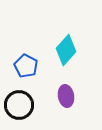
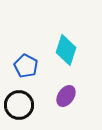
cyan diamond: rotated 24 degrees counterclockwise
purple ellipse: rotated 45 degrees clockwise
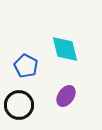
cyan diamond: moved 1 px left, 1 px up; rotated 32 degrees counterclockwise
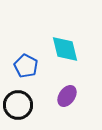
purple ellipse: moved 1 px right
black circle: moved 1 px left
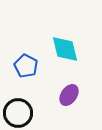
purple ellipse: moved 2 px right, 1 px up
black circle: moved 8 px down
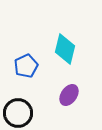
cyan diamond: rotated 28 degrees clockwise
blue pentagon: rotated 20 degrees clockwise
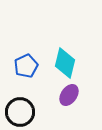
cyan diamond: moved 14 px down
black circle: moved 2 px right, 1 px up
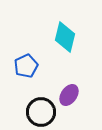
cyan diamond: moved 26 px up
black circle: moved 21 px right
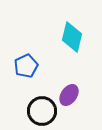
cyan diamond: moved 7 px right
black circle: moved 1 px right, 1 px up
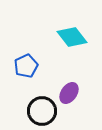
cyan diamond: rotated 52 degrees counterclockwise
purple ellipse: moved 2 px up
